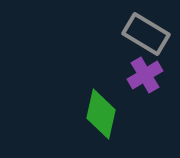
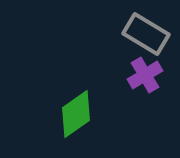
green diamond: moved 25 px left; rotated 42 degrees clockwise
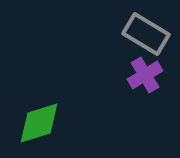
green diamond: moved 37 px left, 9 px down; rotated 18 degrees clockwise
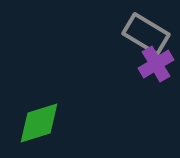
purple cross: moved 11 px right, 11 px up
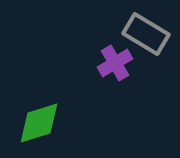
purple cross: moved 41 px left, 1 px up
